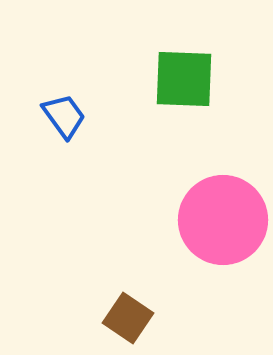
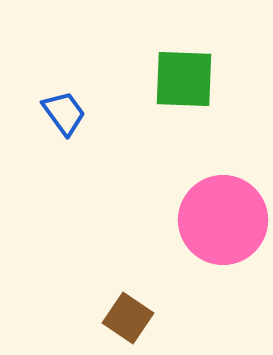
blue trapezoid: moved 3 px up
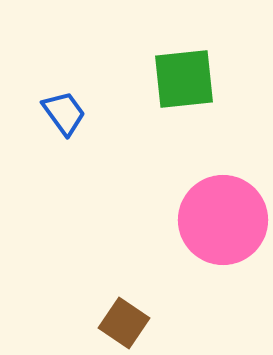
green square: rotated 8 degrees counterclockwise
brown square: moved 4 px left, 5 px down
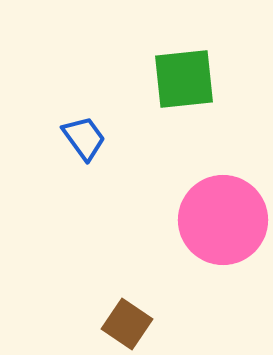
blue trapezoid: moved 20 px right, 25 px down
brown square: moved 3 px right, 1 px down
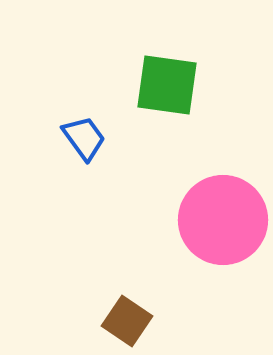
green square: moved 17 px left, 6 px down; rotated 14 degrees clockwise
brown square: moved 3 px up
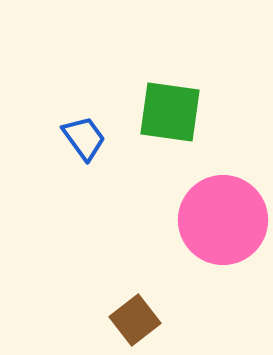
green square: moved 3 px right, 27 px down
brown square: moved 8 px right, 1 px up; rotated 18 degrees clockwise
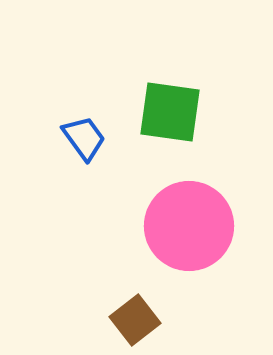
pink circle: moved 34 px left, 6 px down
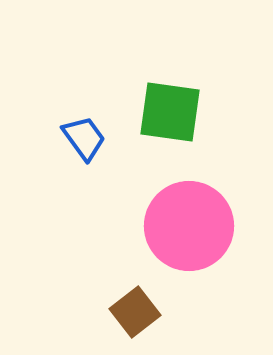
brown square: moved 8 px up
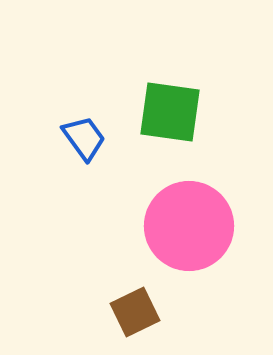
brown square: rotated 12 degrees clockwise
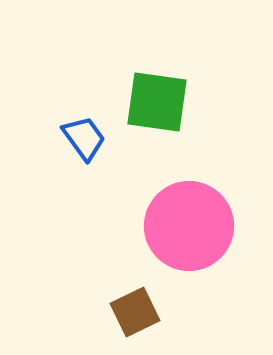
green square: moved 13 px left, 10 px up
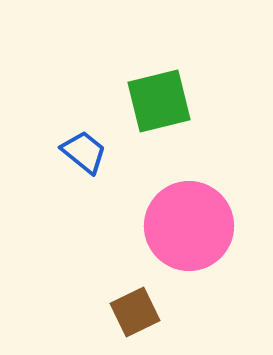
green square: moved 2 px right, 1 px up; rotated 22 degrees counterclockwise
blue trapezoid: moved 14 px down; rotated 15 degrees counterclockwise
